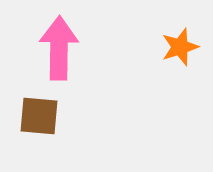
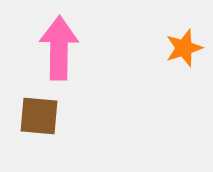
orange star: moved 4 px right, 1 px down
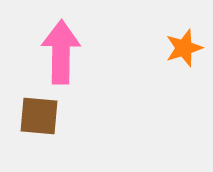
pink arrow: moved 2 px right, 4 px down
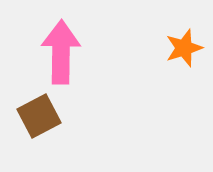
brown square: rotated 33 degrees counterclockwise
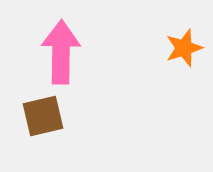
brown square: moved 4 px right; rotated 15 degrees clockwise
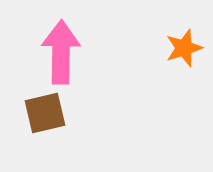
brown square: moved 2 px right, 3 px up
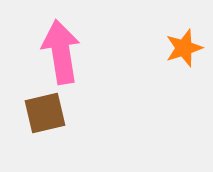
pink arrow: rotated 10 degrees counterclockwise
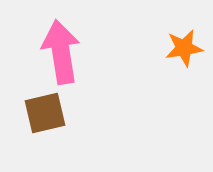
orange star: rotated 9 degrees clockwise
